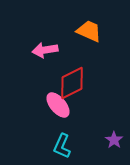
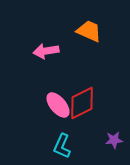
pink arrow: moved 1 px right, 1 px down
red diamond: moved 10 px right, 20 px down
purple star: rotated 30 degrees clockwise
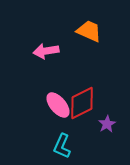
purple star: moved 7 px left, 16 px up; rotated 24 degrees counterclockwise
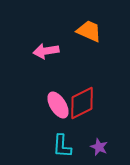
pink ellipse: rotated 8 degrees clockwise
purple star: moved 8 px left, 23 px down; rotated 18 degrees counterclockwise
cyan L-shape: rotated 20 degrees counterclockwise
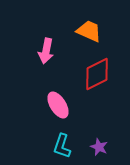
pink arrow: rotated 70 degrees counterclockwise
red diamond: moved 15 px right, 29 px up
cyan L-shape: rotated 15 degrees clockwise
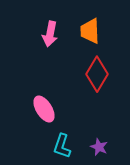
orange trapezoid: moved 1 px right; rotated 116 degrees counterclockwise
pink arrow: moved 4 px right, 17 px up
red diamond: rotated 32 degrees counterclockwise
pink ellipse: moved 14 px left, 4 px down
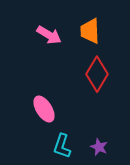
pink arrow: moved 1 px left, 1 px down; rotated 70 degrees counterclockwise
